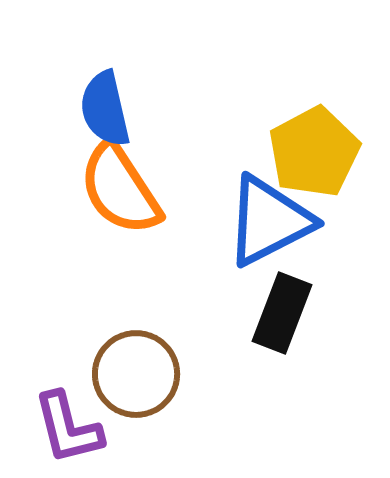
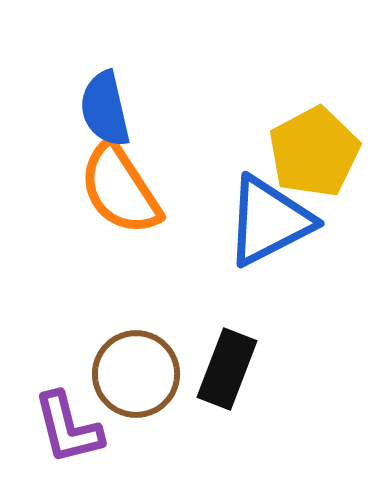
black rectangle: moved 55 px left, 56 px down
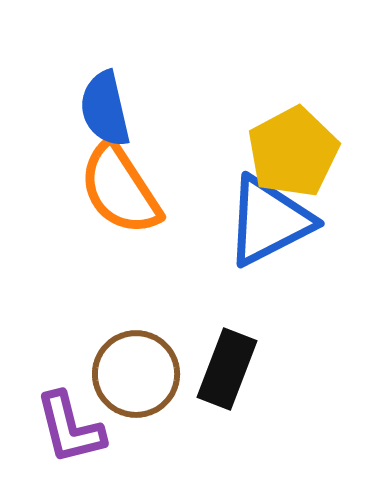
yellow pentagon: moved 21 px left
purple L-shape: moved 2 px right
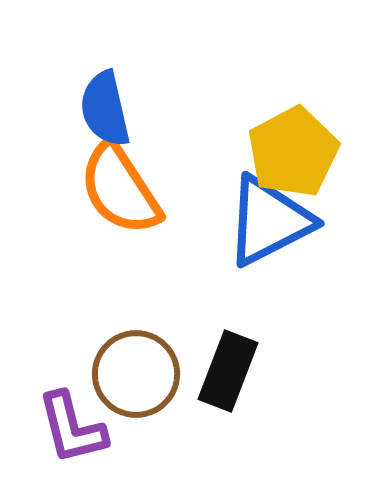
black rectangle: moved 1 px right, 2 px down
purple L-shape: moved 2 px right
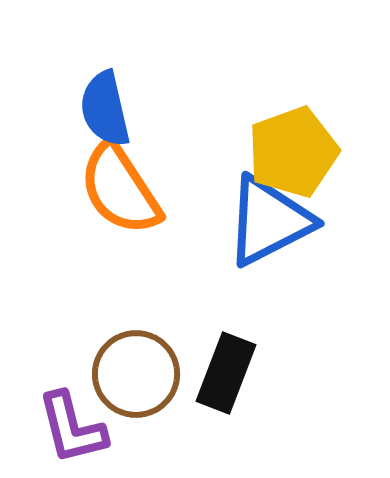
yellow pentagon: rotated 8 degrees clockwise
black rectangle: moved 2 px left, 2 px down
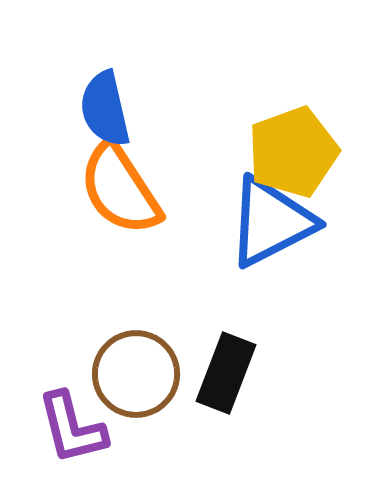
blue triangle: moved 2 px right, 1 px down
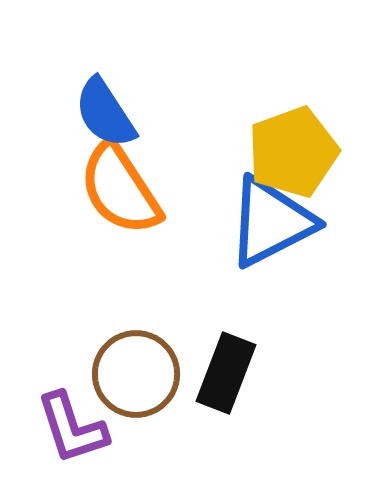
blue semicircle: moved 4 px down; rotated 20 degrees counterclockwise
purple L-shape: rotated 4 degrees counterclockwise
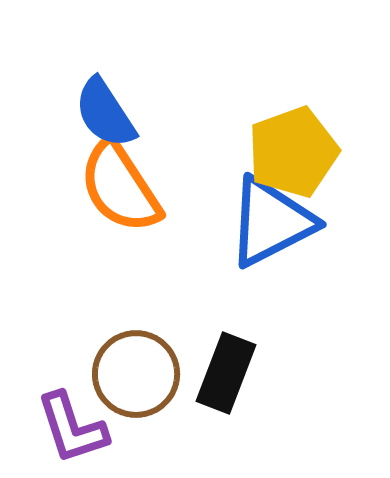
orange semicircle: moved 2 px up
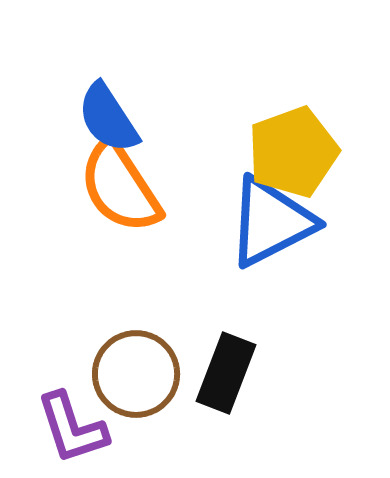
blue semicircle: moved 3 px right, 5 px down
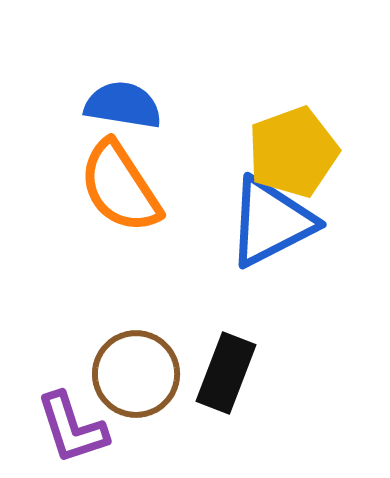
blue semicircle: moved 15 px right, 13 px up; rotated 132 degrees clockwise
